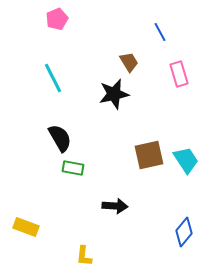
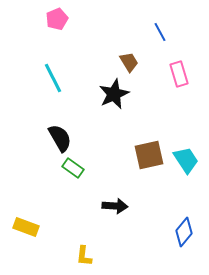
black star: rotated 12 degrees counterclockwise
green rectangle: rotated 25 degrees clockwise
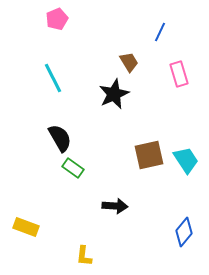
blue line: rotated 54 degrees clockwise
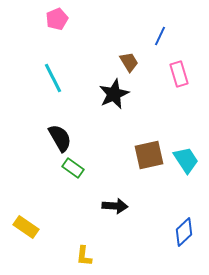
blue line: moved 4 px down
yellow rectangle: rotated 15 degrees clockwise
blue diamond: rotated 8 degrees clockwise
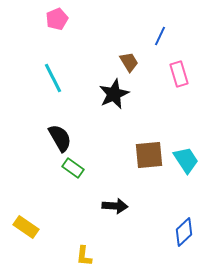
brown square: rotated 8 degrees clockwise
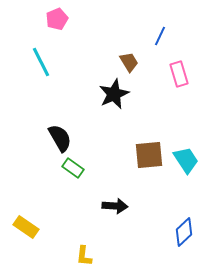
cyan line: moved 12 px left, 16 px up
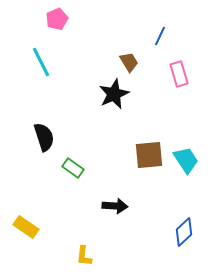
black semicircle: moved 16 px left, 1 px up; rotated 12 degrees clockwise
